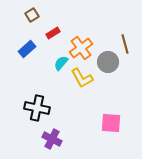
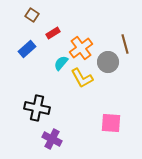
brown square: rotated 24 degrees counterclockwise
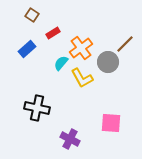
brown line: rotated 60 degrees clockwise
purple cross: moved 18 px right
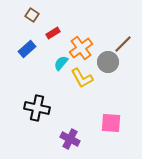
brown line: moved 2 px left
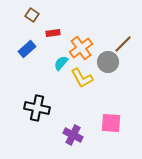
red rectangle: rotated 24 degrees clockwise
purple cross: moved 3 px right, 4 px up
